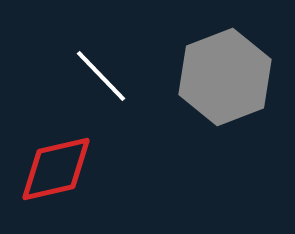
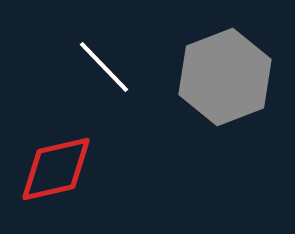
white line: moved 3 px right, 9 px up
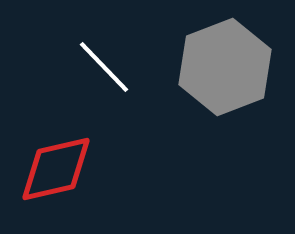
gray hexagon: moved 10 px up
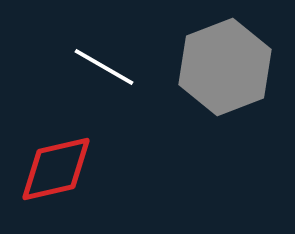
white line: rotated 16 degrees counterclockwise
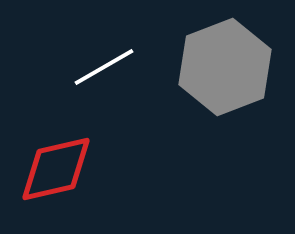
white line: rotated 60 degrees counterclockwise
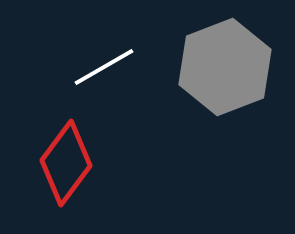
red diamond: moved 10 px right, 6 px up; rotated 40 degrees counterclockwise
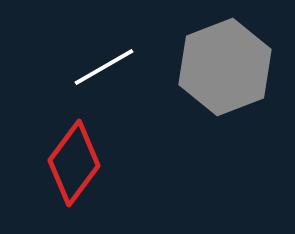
red diamond: moved 8 px right
